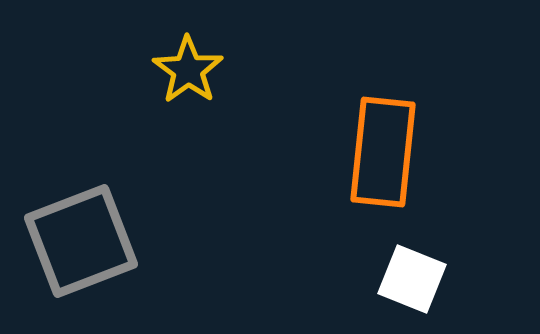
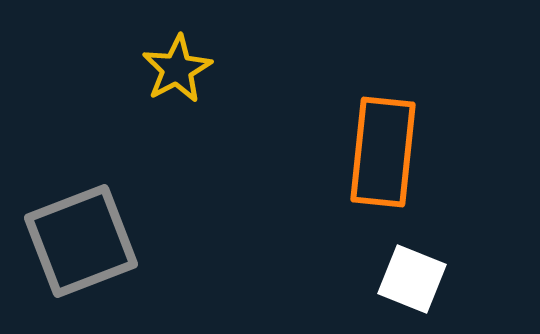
yellow star: moved 11 px left, 1 px up; rotated 8 degrees clockwise
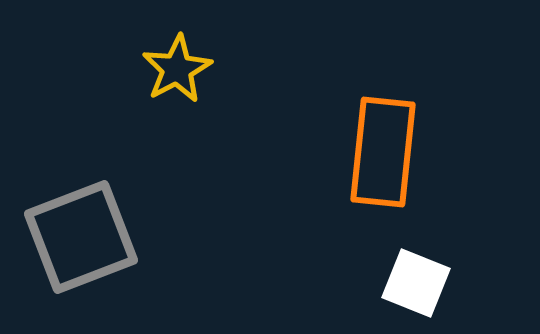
gray square: moved 4 px up
white square: moved 4 px right, 4 px down
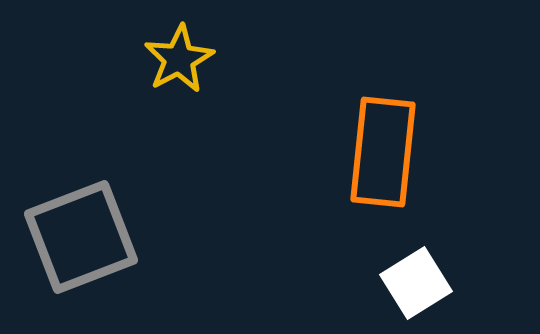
yellow star: moved 2 px right, 10 px up
white square: rotated 36 degrees clockwise
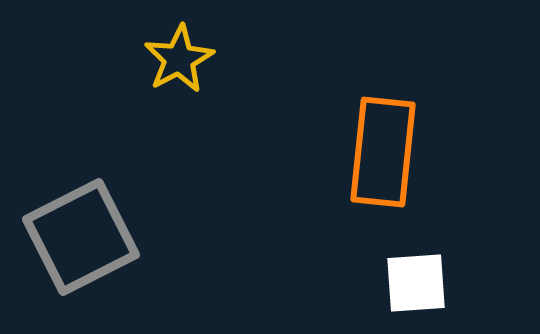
gray square: rotated 6 degrees counterclockwise
white square: rotated 28 degrees clockwise
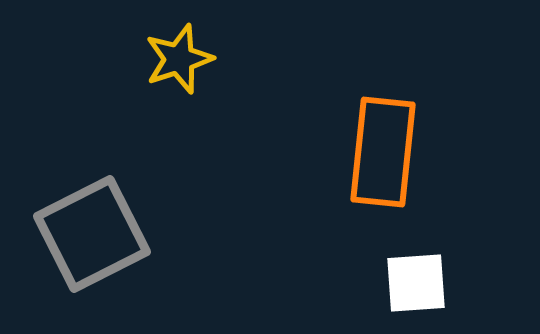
yellow star: rotated 10 degrees clockwise
gray square: moved 11 px right, 3 px up
